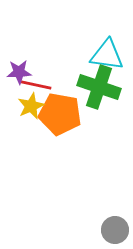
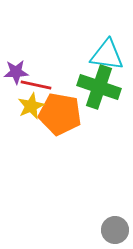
purple star: moved 3 px left
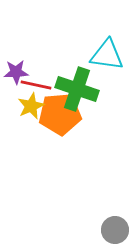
green cross: moved 22 px left, 2 px down
orange pentagon: rotated 15 degrees counterclockwise
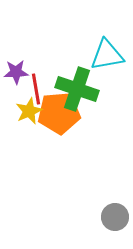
cyan triangle: rotated 18 degrees counterclockwise
red line: moved 4 px down; rotated 68 degrees clockwise
yellow star: moved 2 px left, 5 px down
orange pentagon: moved 1 px left, 1 px up
gray circle: moved 13 px up
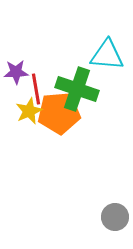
cyan triangle: rotated 15 degrees clockwise
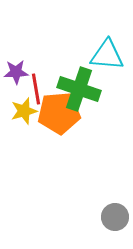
green cross: moved 2 px right
yellow star: moved 5 px left; rotated 8 degrees clockwise
